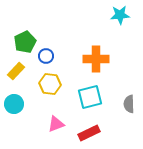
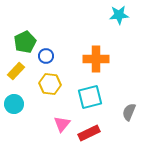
cyan star: moved 1 px left
gray semicircle: moved 8 px down; rotated 24 degrees clockwise
pink triangle: moved 6 px right; rotated 30 degrees counterclockwise
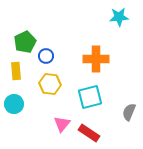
cyan star: moved 2 px down
yellow rectangle: rotated 48 degrees counterclockwise
red rectangle: rotated 60 degrees clockwise
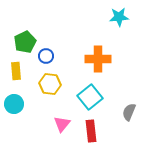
orange cross: moved 2 px right
cyan square: rotated 25 degrees counterclockwise
red rectangle: moved 2 px right, 2 px up; rotated 50 degrees clockwise
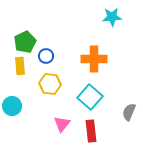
cyan star: moved 7 px left
orange cross: moved 4 px left
yellow rectangle: moved 4 px right, 5 px up
cyan square: rotated 10 degrees counterclockwise
cyan circle: moved 2 px left, 2 px down
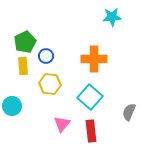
yellow rectangle: moved 3 px right
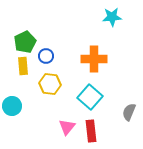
pink triangle: moved 5 px right, 3 px down
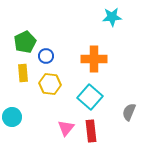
yellow rectangle: moved 7 px down
cyan circle: moved 11 px down
pink triangle: moved 1 px left, 1 px down
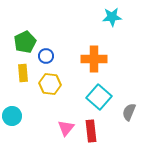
cyan square: moved 9 px right
cyan circle: moved 1 px up
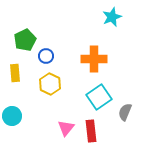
cyan star: rotated 18 degrees counterclockwise
green pentagon: moved 2 px up
yellow rectangle: moved 8 px left
yellow hexagon: rotated 20 degrees clockwise
cyan square: rotated 15 degrees clockwise
gray semicircle: moved 4 px left
